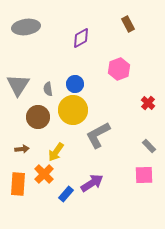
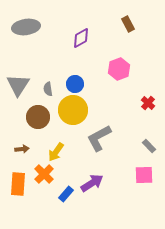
gray L-shape: moved 1 px right, 3 px down
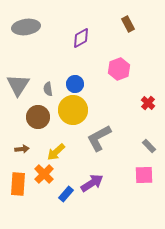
yellow arrow: rotated 12 degrees clockwise
